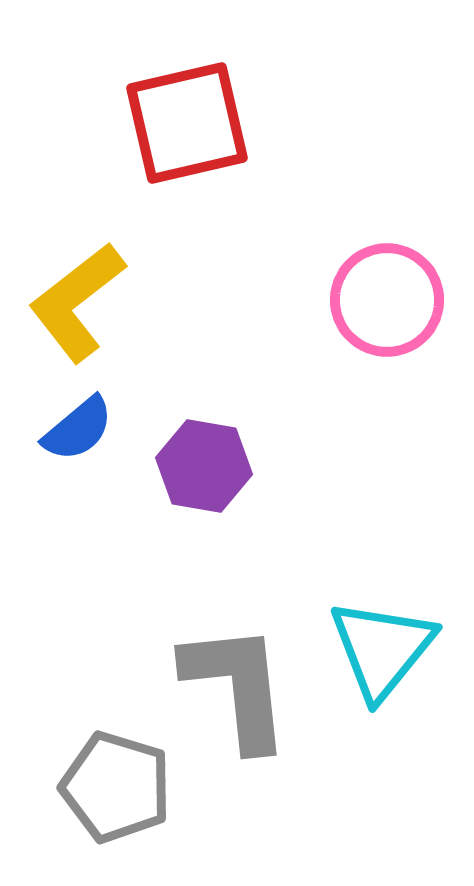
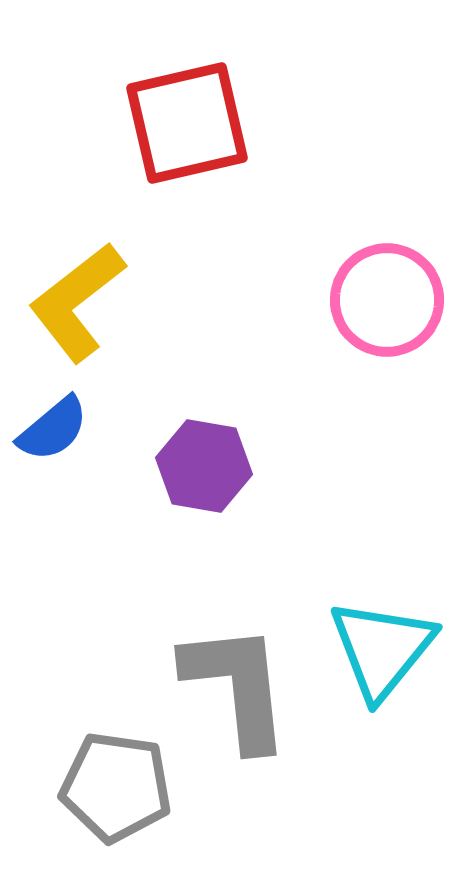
blue semicircle: moved 25 px left
gray pentagon: rotated 9 degrees counterclockwise
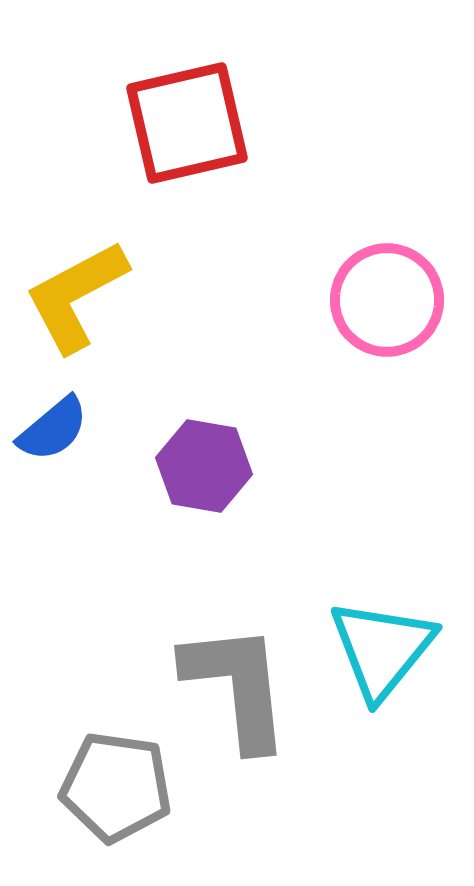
yellow L-shape: moved 1 px left, 6 px up; rotated 10 degrees clockwise
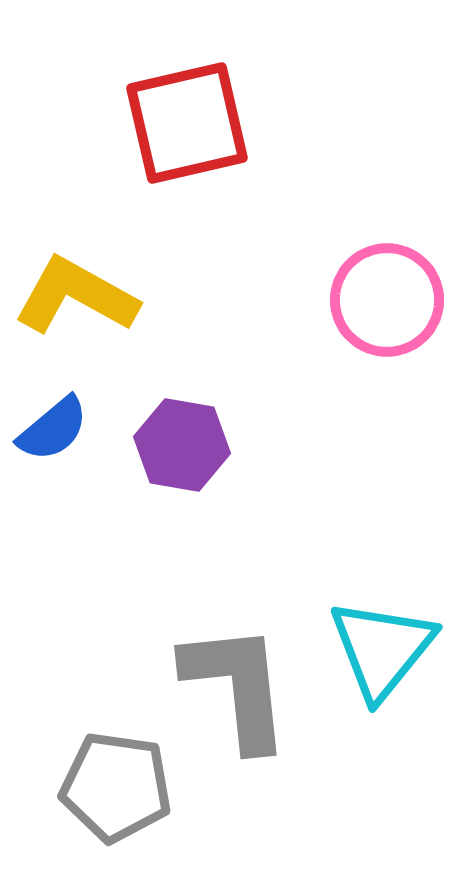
yellow L-shape: rotated 57 degrees clockwise
purple hexagon: moved 22 px left, 21 px up
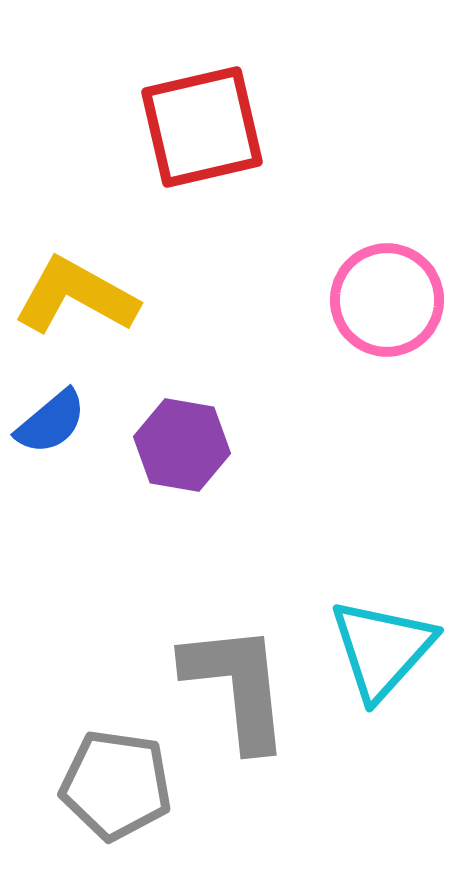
red square: moved 15 px right, 4 px down
blue semicircle: moved 2 px left, 7 px up
cyan triangle: rotated 3 degrees clockwise
gray pentagon: moved 2 px up
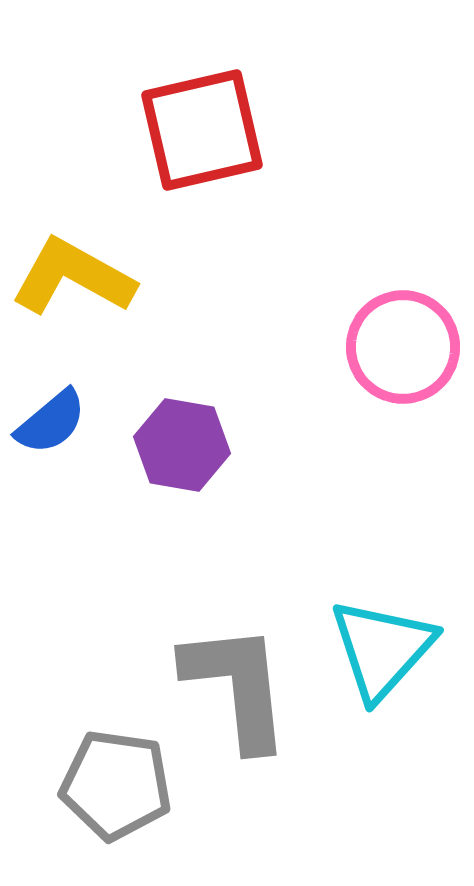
red square: moved 3 px down
yellow L-shape: moved 3 px left, 19 px up
pink circle: moved 16 px right, 47 px down
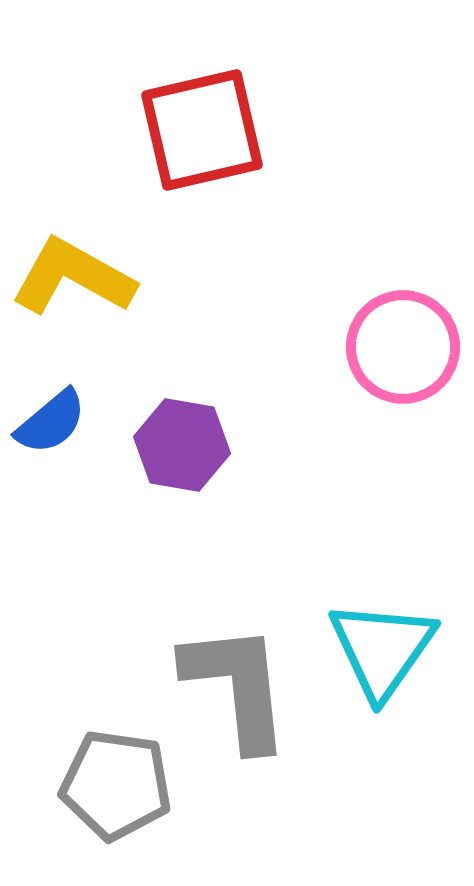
cyan triangle: rotated 7 degrees counterclockwise
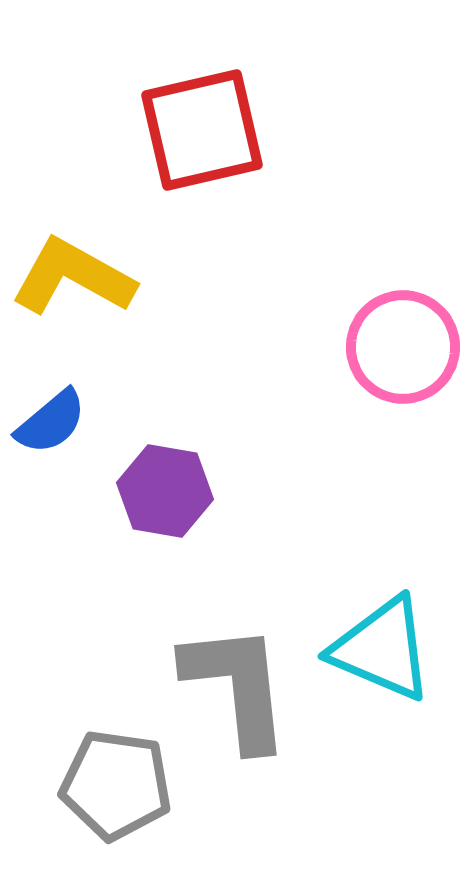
purple hexagon: moved 17 px left, 46 px down
cyan triangle: rotated 42 degrees counterclockwise
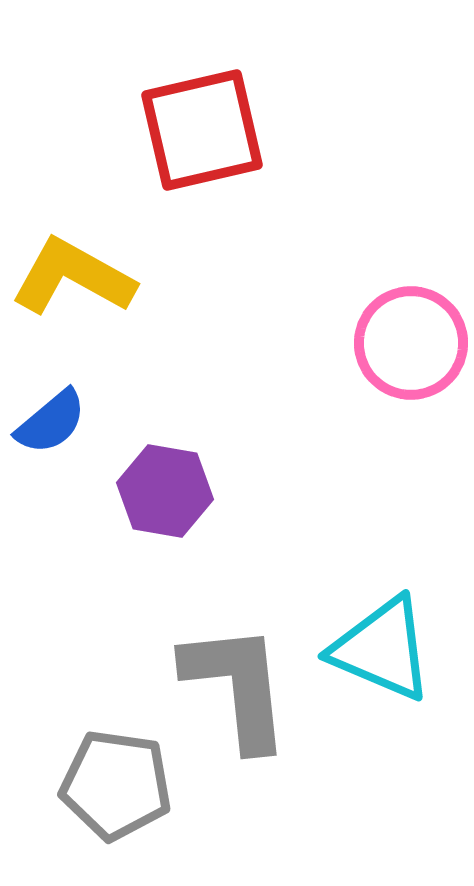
pink circle: moved 8 px right, 4 px up
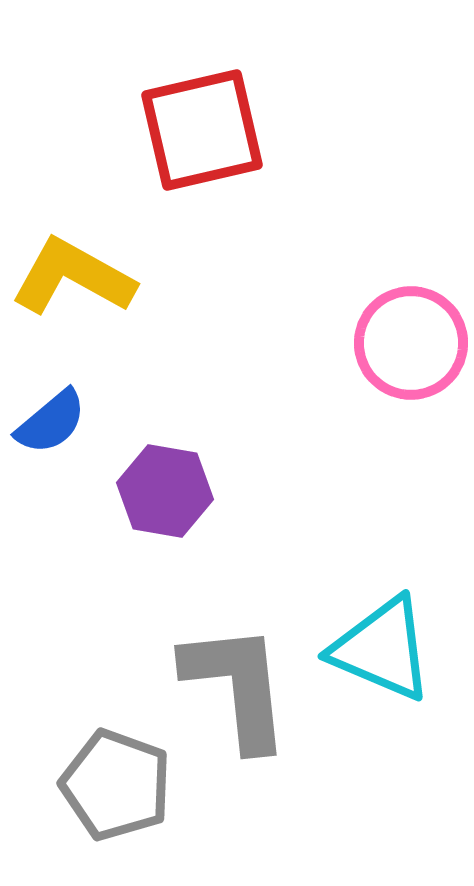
gray pentagon: rotated 12 degrees clockwise
